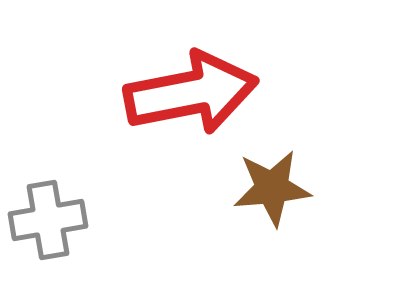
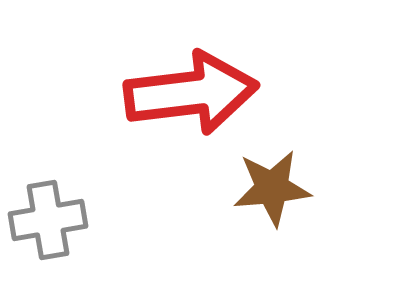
red arrow: rotated 4 degrees clockwise
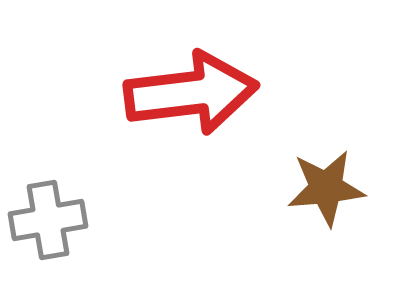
brown star: moved 54 px right
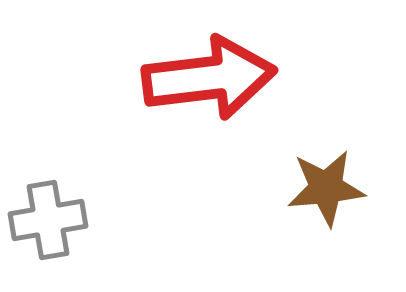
red arrow: moved 18 px right, 15 px up
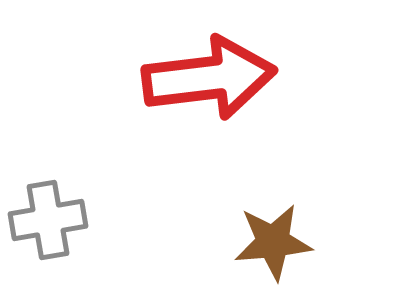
brown star: moved 53 px left, 54 px down
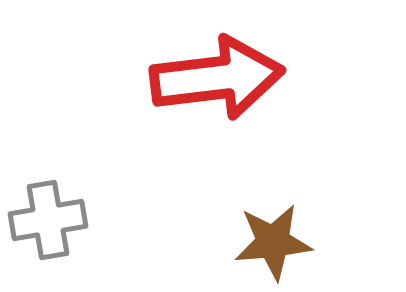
red arrow: moved 8 px right
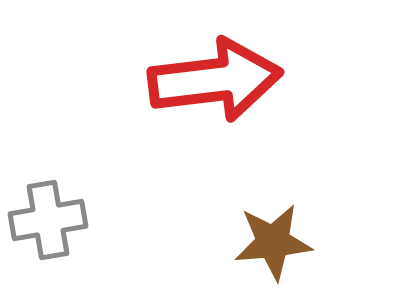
red arrow: moved 2 px left, 2 px down
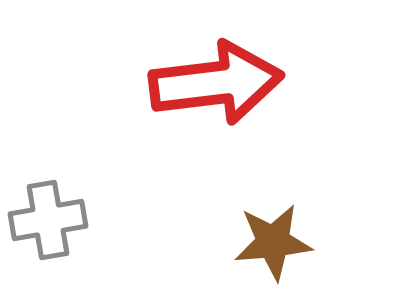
red arrow: moved 1 px right, 3 px down
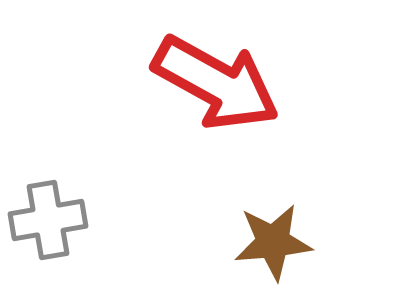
red arrow: rotated 36 degrees clockwise
